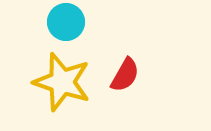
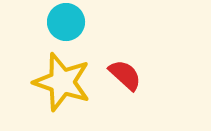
red semicircle: rotated 78 degrees counterclockwise
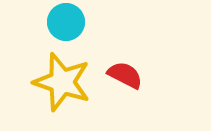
red semicircle: rotated 15 degrees counterclockwise
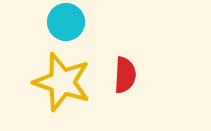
red semicircle: rotated 66 degrees clockwise
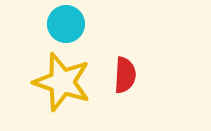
cyan circle: moved 2 px down
